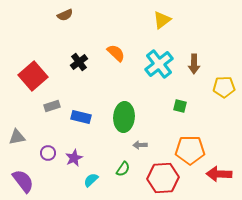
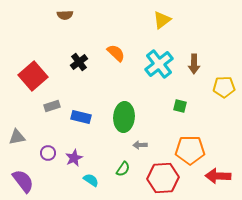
brown semicircle: rotated 21 degrees clockwise
red arrow: moved 1 px left, 2 px down
cyan semicircle: rotated 77 degrees clockwise
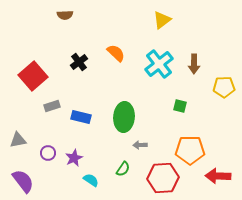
gray triangle: moved 1 px right, 3 px down
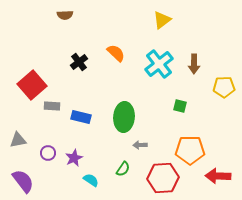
red square: moved 1 px left, 9 px down
gray rectangle: rotated 21 degrees clockwise
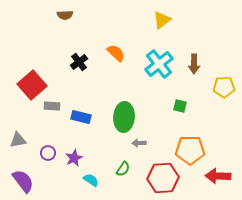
gray arrow: moved 1 px left, 2 px up
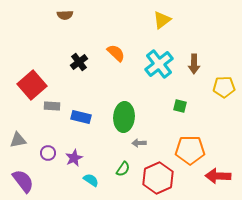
red hexagon: moved 5 px left; rotated 20 degrees counterclockwise
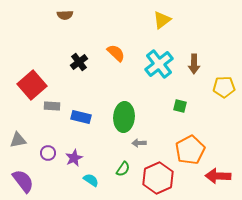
orange pentagon: rotated 28 degrees counterclockwise
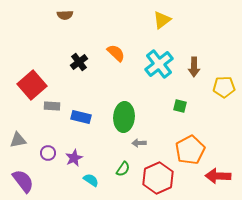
brown arrow: moved 3 px down
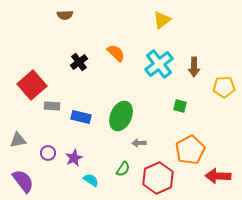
green ellipse: moved 3 px left, 1 px up; rotated 20 degrees clockwise
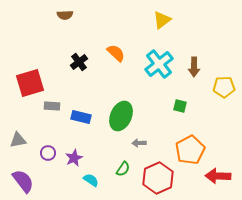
red square: moved 2 px left, 2 px up; rotated 24 degrees clockwise
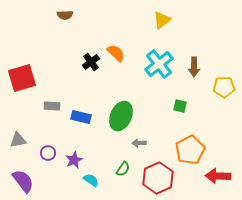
black cross: moved 12 px right
red square: moved 8 px left, 5 px up
purple star: moved 2 px down
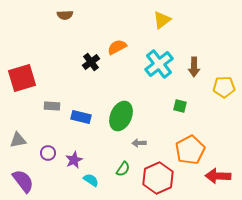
orange semicircle: moved 1 px right, 6 px up; rotated 72 degrees counterclockwise
